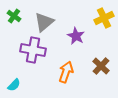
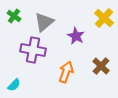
yellow cross: rotated 24 degrees counterclockwise
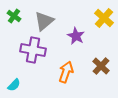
gray triangle: moved 1 px up
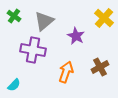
brown cross: moved 1 px left, 1 px down; rotated 18 degrees clockwise
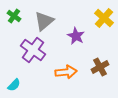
purple cross: rotated 25 degrees clockwise
orange arrow: rotated 65 degrees clockwise
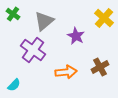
green cross: moved 1 px left, 2 px up
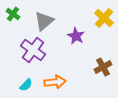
brown cross: moved 3 px right
orange arrow: moved 11 px left, 10 px down
cyan semicircle: moved 12 px right
